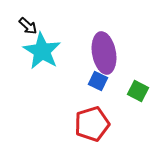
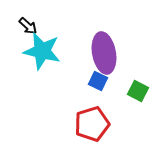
cyan star: rotated 18 degrees counterclockwise
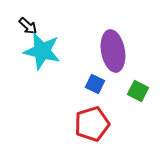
purple ellipse: moved 9 px right, 2 px up
blue square: moved 3 px left, 3 px down
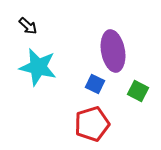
cyan star: moved 4 px left, 16 px down
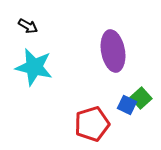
black arrow: rotated 12 degrees counterclockwise
cyan star: moved 4 px left
blue square: moved 32 px right, 21 px down
green square: moved 3 px right, 7 px down; rotated 20 degrees clockwise
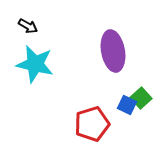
cyan star: moved 1 px right, 3 px up
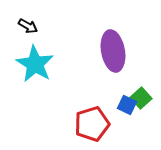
cyan star: rotated 18 degrees clockwise
